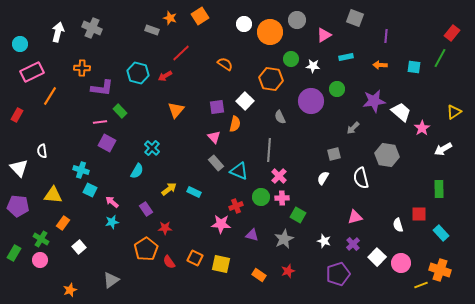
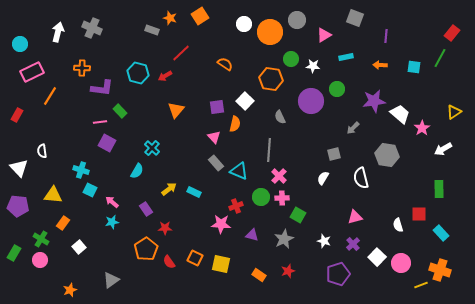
white trapezoid at (401, 112): moved 1 px left, 2 px down
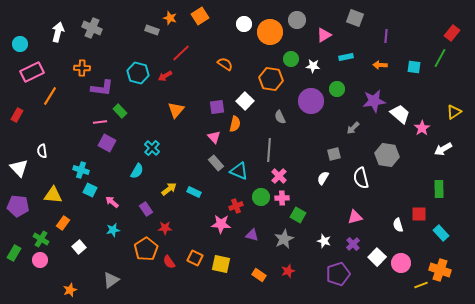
cyan star at (112, 222): moved 1 px right, 8 px down
